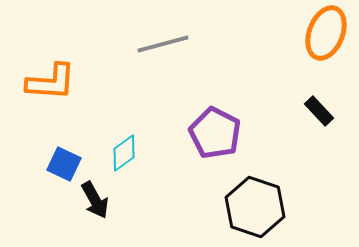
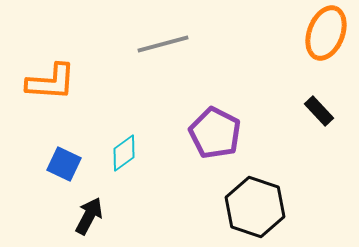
black arrow: moved 6 px left, 16 px down; rotated 123 degrees counterclockwise
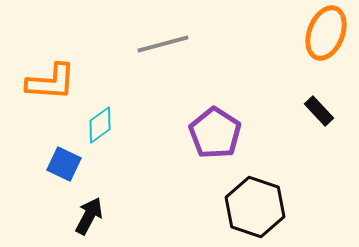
purple pentagon: rotated 6 degrees clockwise
cyan diamond: moved 24 px left, 28 px up
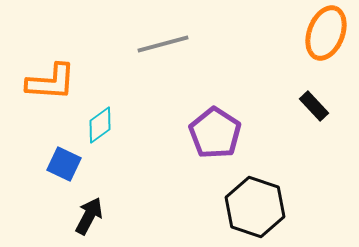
black rectangle: moved 5 px left, 5 px up
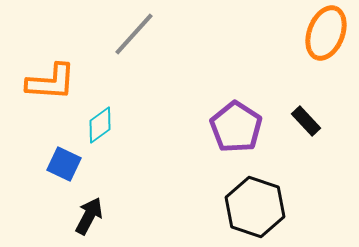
gray line: moved 29 px left, 10 px up; rotated 33 degrees counterclockwise
black rectangle: moved 8 px left, 15 px down
purple pentagon: moved 21 px right, 6 px up
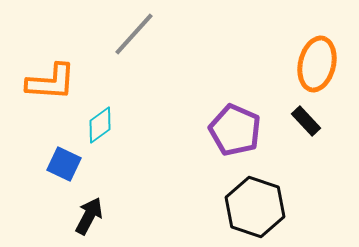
orange ellipse: moved 9 px left, 31 px down; rotated 8 degrees counterclockwise
purple pentagon: moved 1 px left, 3 px down; rotated 9 degrees counterclockwise
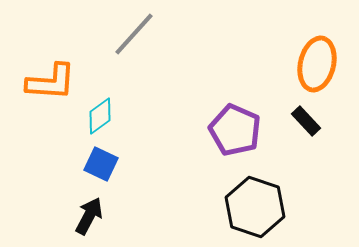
cyan diamond: moved 9 px up
blue square: moved 37 px right
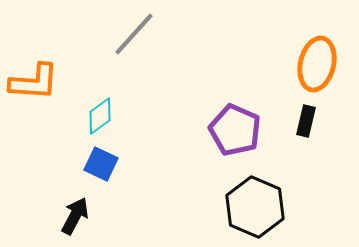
orange L-shape: moved 17 px left
black rectangle: rotated 56 degrees clockwise
black hexagon: rotated 4 degrees clockwise
black arrow: moved 14 px left
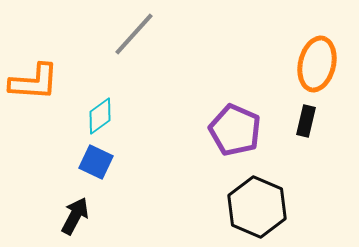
blue square: moved 5 px left, 2 px up
black hexagon: moved 2 px right
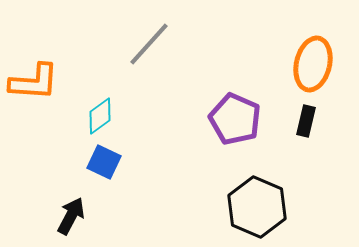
gray line: moved 15 px right, 10 px down
orange ellipse: moved 4 px left
purple pentagon: moved 11 px up
blue square: moved 8 px right
black arrow: moved 4 px left
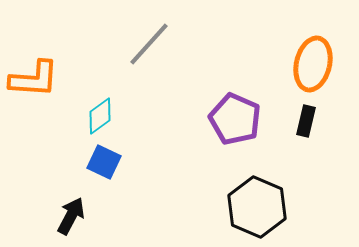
orange L-shape: moved 3 px up
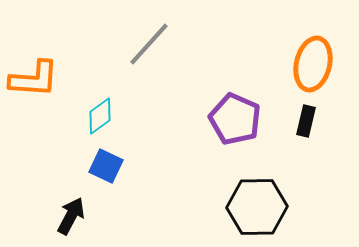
blue square: moved 2 px right, 4 px down
black hexagon: rotated 24 degrees counterclockwise
